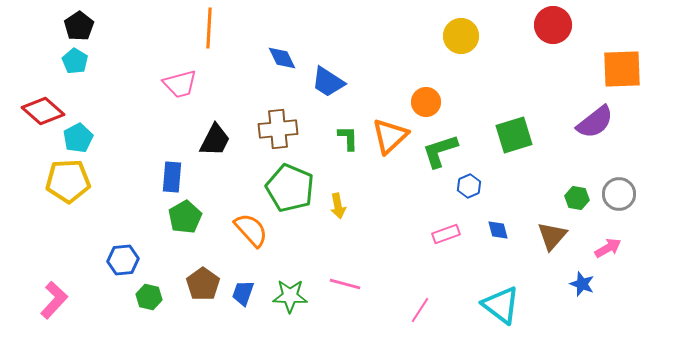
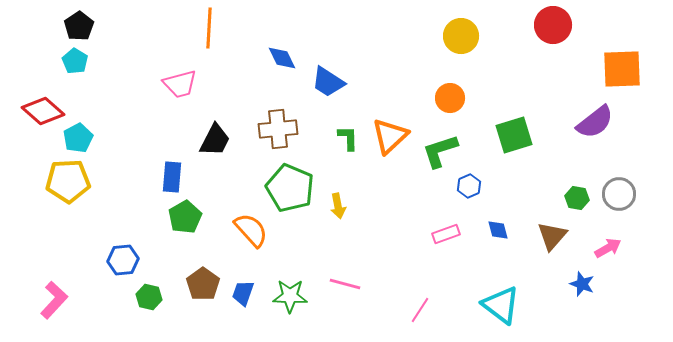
orange circle at (426, 102): moved 24 px right, 4 px up
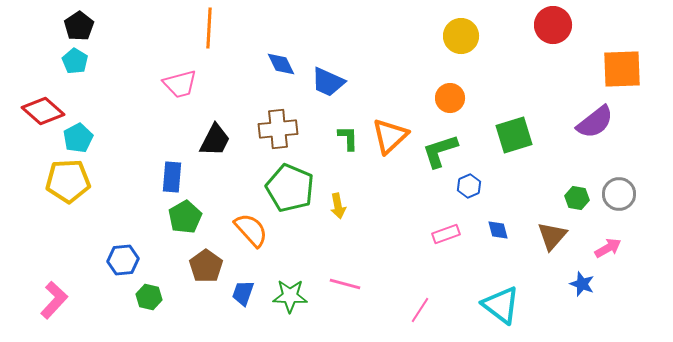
blue diamond at (282, 58): moved 1 px left, 6 px down
blue trapezoid at (328, 82): rotated 9 degrees counterclockwise
brown pentagon at (203, 284): moved 3 px right, 18 px up
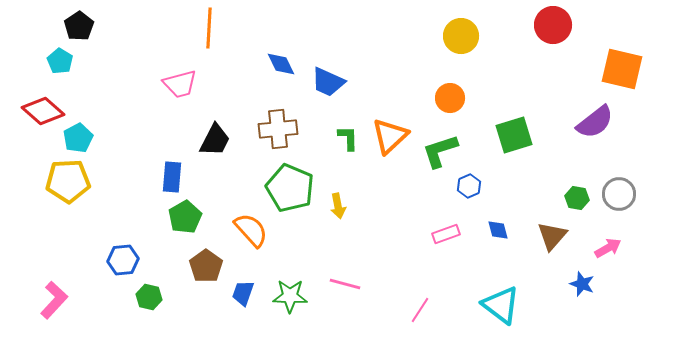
cyan pentagon at (75, 61): moved 15 px left
orange square at (622, 69): rotated 15 degrees clockwise
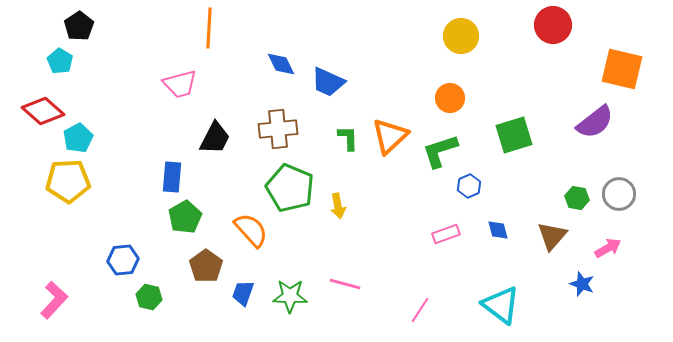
black trapezoid at (215, 140): moved 2 px up
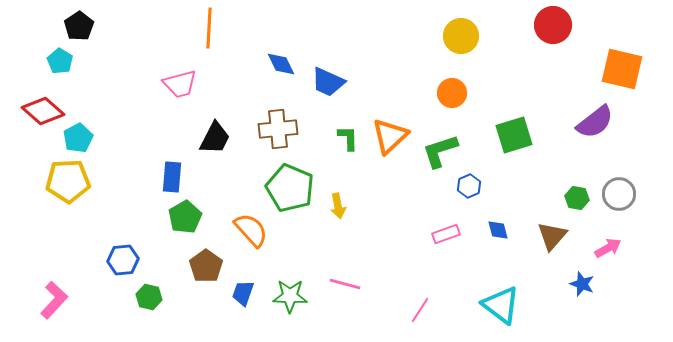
orange circle at (450, 98): moved 2 px right, 5 px up
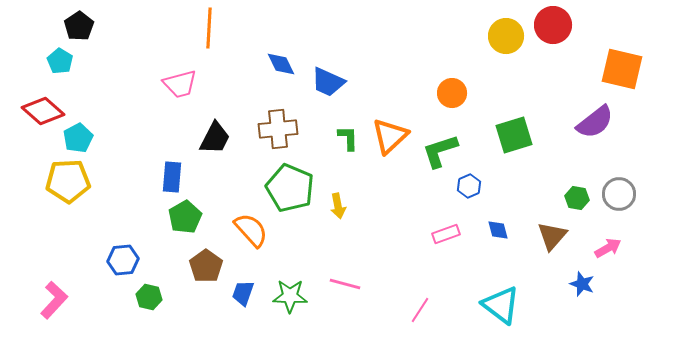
yellow circle at (461, 36): moved 45 px right
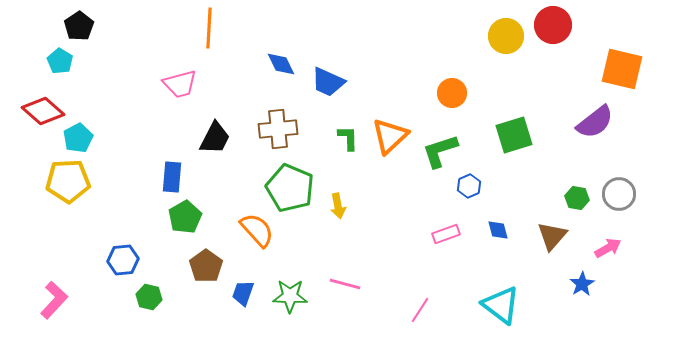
orange semicircle at (251, 230): moved 6 px right
blue star at (582, 284): rotated 20 degrees clockwise
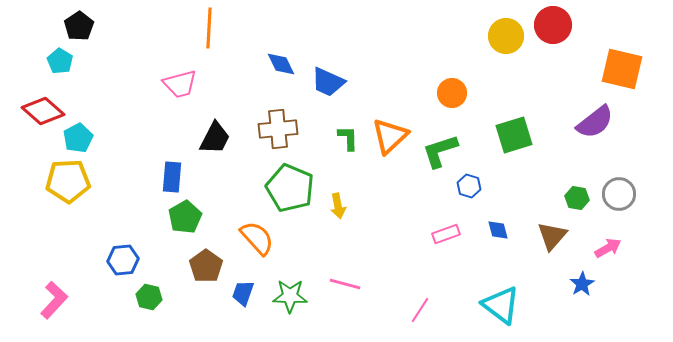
blue hexagon at (469, 186): rotated 20 degrees counterclockwise
orange semicircle at (257, 230): moved 8 px down
